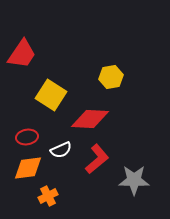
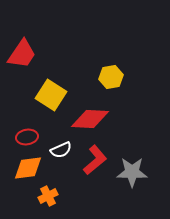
red L-shape: moved 2 px left, 1 px down
gray star: moved 2 px left, 8 px up
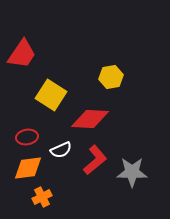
orange cross: moved 6 px left, 1 px down
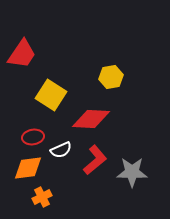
red diamond: moved 1 px right
red ellipse: moved 6 px right
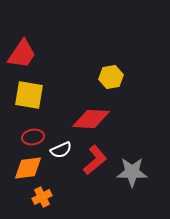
yellow square: moved 22 px left; rotated 24 degrees counterclockwise
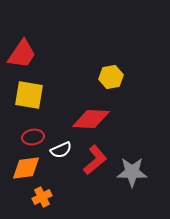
orange diamond: moved 2 px left
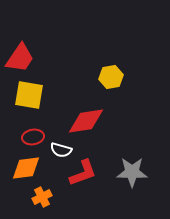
red trapezoid: moved 2 px left, 4 px down
red diamond: moved 5 px left, 2 px down; rotated 12 degrees counterclockwise
white semicircle: rotated 40 degrees clockwise
red L-shape: moved 12 px left, 13 px down; rotated 20 degrees clockwise
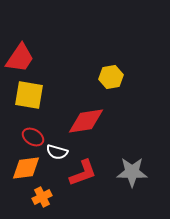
red ellipse: rotated 40 degrees clockwise
white semicircle: moved 4 px left, 2 px down
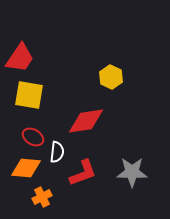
yellow hexagon: rotated 25 degrees counterclockwise
white semicircle: rotated 100 degrees counterclockwise
orange diamond: rotated 12 degrees clockwise
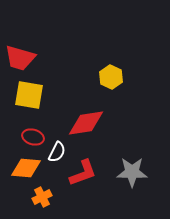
red trapezoid: rotated 72 degrees clockwise
red diamond: moved 2 px down
red ellipse: rotated 15 degrees counterclockwise
white semicircle: rotated 20 degrees clockwise
